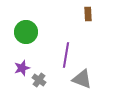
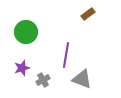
brown rectangle: rotated 56 degrees clockwise
gray cross: moved 4 px right; rotated 24 degrees clockwise
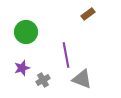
purple line: rotated 20 degrees counterclockwise
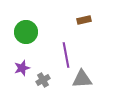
brown rectangle: moved 4 px left, 6 px down; rotated 24 degrees clockwise
gray triangle: rotated 25 degrees counterclockwise
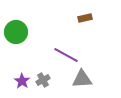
brown rectangle: moved 1 px right, 2 px up
green circle: moved 10 px left
purple line: rotated 50 degrees counterclockwise
purple star: moved 13 px down; rotated 21 degrees counterclockwise
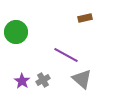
gray triangle: rotated 45 degrees clockwise
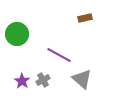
green circle: moved 1 px right, 2 px down
purple line: moved 7 px left
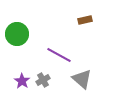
brown rectangle: moved 2 px down
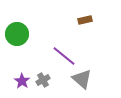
purple line: moved 5 px right, 1 px down; rotated 10 degrees clockwise
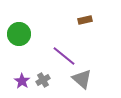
green circle: moved 2 px right
